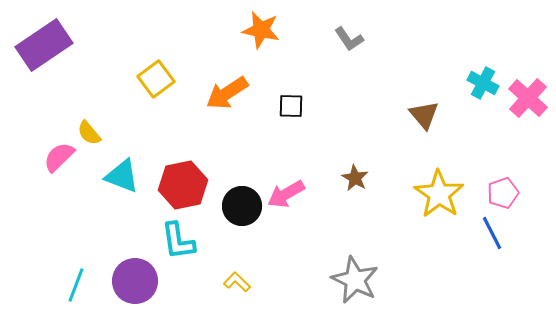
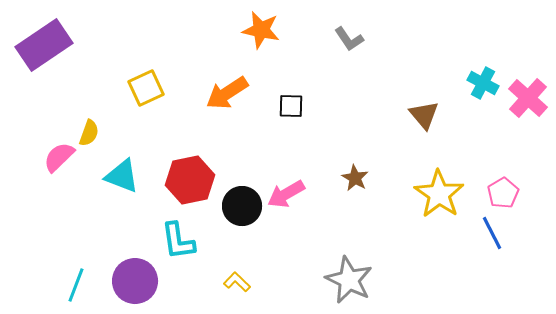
yellow square: moved 10 px left, 9 px down; rotated 12 degrees clockwise
yellow semicircle: rotated 120 degrees counterclockwise
red hexagon: moved 7 px right, 5 px up
pink pentagon: rotated 12 degrees counterclockwise
gray star: moved 6 px left
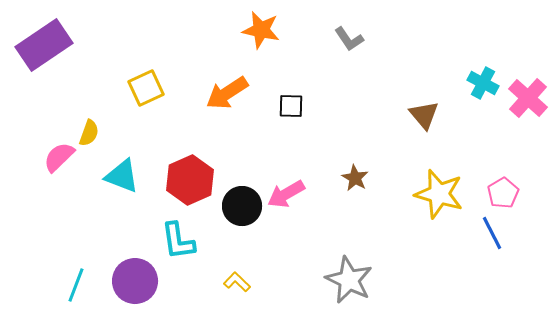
red hexagon: rotated 12 degrees counterclockwise
yellow star: rotated 18 degrees counterclockwise
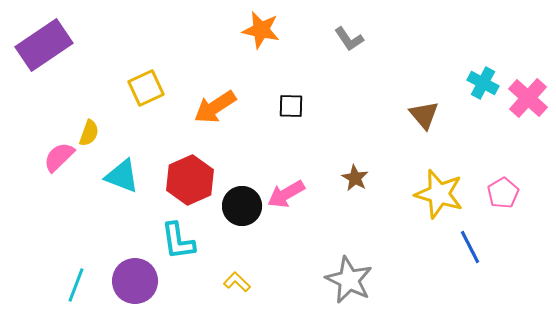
orange arrow: moved 12 px left, 14 px down
blue line: moved 22 px left, 14 px down
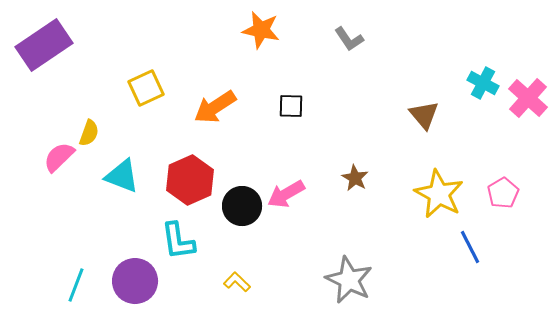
yellow star: rotated 12 degrees clockwise
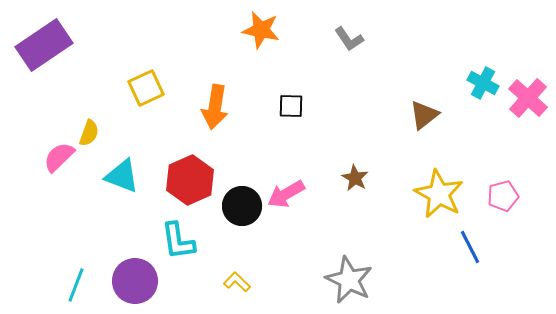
orange arrow: rotated 48 degrees counterclockwise
brown triangle: rotated 32 degrees clockwise
pink pentagon: moved 3 px down; rotated 16 degrees clockwise
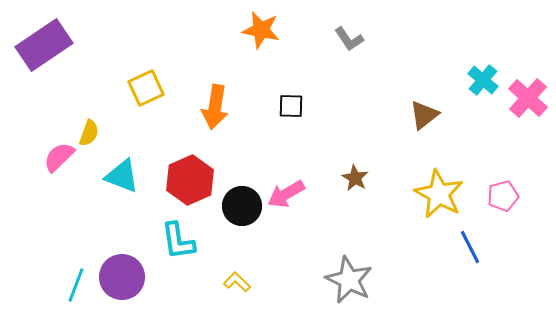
cyan cross: moved 3 px up; rotated 12 degrees clockwise
purple circle: moved 13 px left, 4 px up
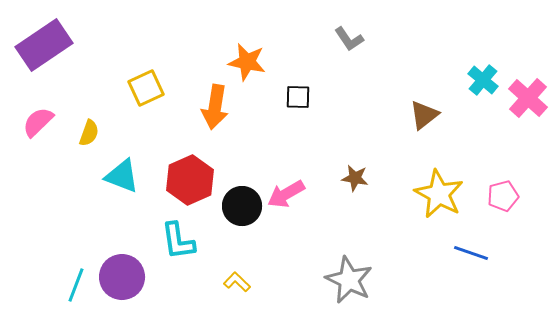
orange star: moved 14 px left, 32 px down
black square: moved 7 px right, 9 px up
pink semicircle: moved 21 px left, 35 px up
brown star: rotated 20 degrees counterclockwise
blue line: moved 1 px right, 6 px down; rotated 44 degrees counterclockwise
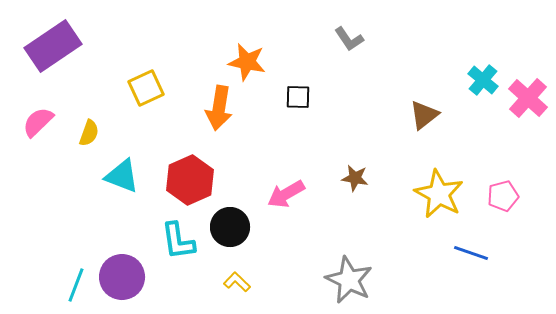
purple rectangle: moved 9 px right, 1 px down
orange arrow: moved 4 px right, 1 px down
black circle: moved 12 px left, 21 px down
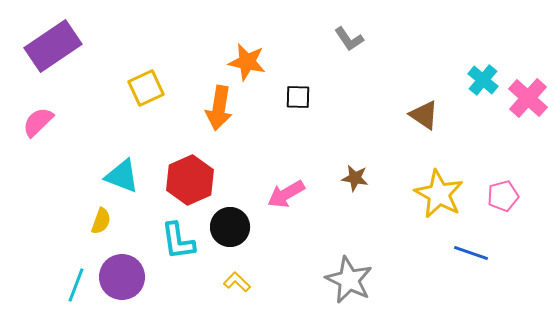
brown triangle: rotated 48 degrees counterclockwise
yellow semicircle: moved 12 px right, 88 px down
